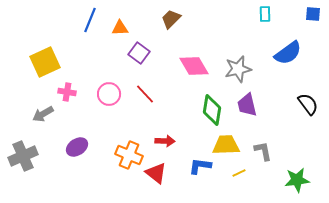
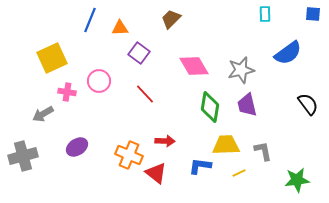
yellow square: moved 7 px right, 4 px up
gray star: moved 3 px right, 1 px down
pink circle: moved 10 px left, 13 px up
green diamond: moved 2 px left, 3 px up
gray cross: rotated 8 degrees clockwise
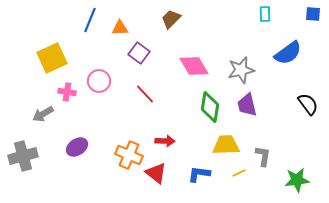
gray L-shape: moved 5 px down; rotated 20 degrees clockwise
blue L-shape: moved 1 px left, 8 px down
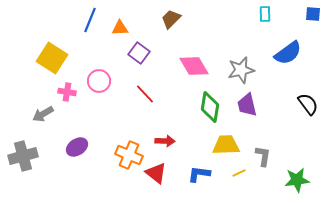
yellow square: rotated 32 degrees counterclockwise
